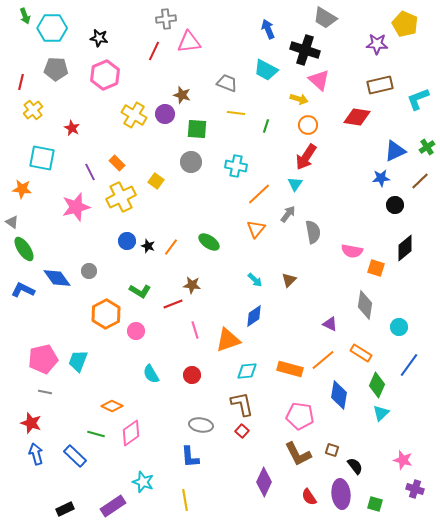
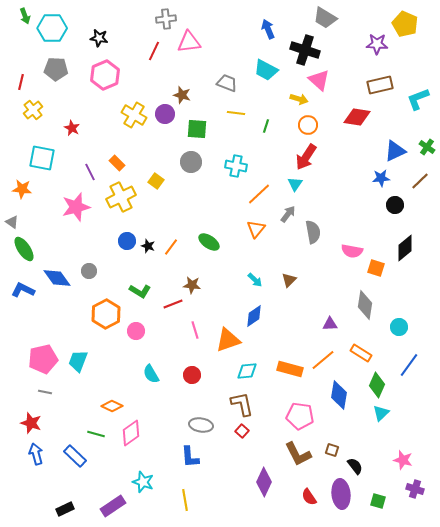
green cross at (427, 147): rotated 21 degrees counterclockwise
purple triangle at (330, 324): rotated 28 degrees counterclockwise
green square at (375, 504): moved 3 px right, 3 px up
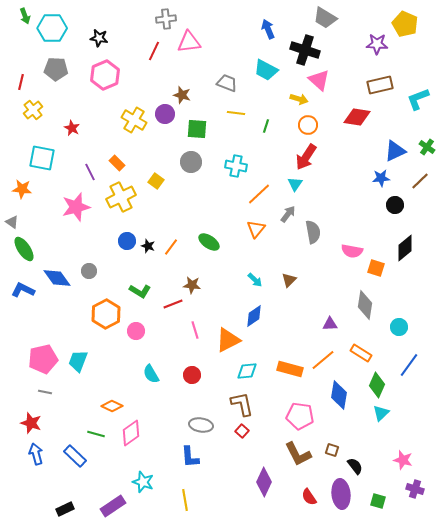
yellow cross at (134, 115): moved 5 px down
orange triangle at (228, 340): rotated 8 degrees counterclockwise
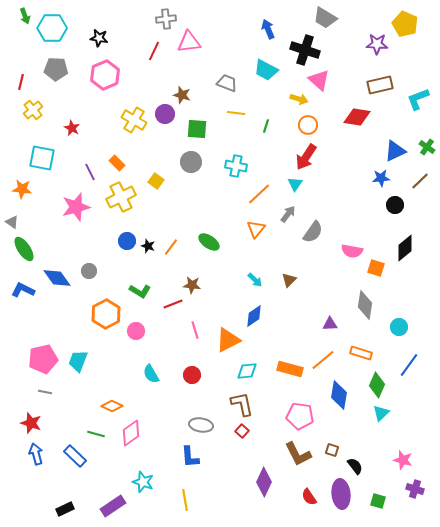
gray semicircle at (313, 232): rotated 45 degrees clockwise
orange rectangle at (361, 353): rotated 15 degrees counterclockwise
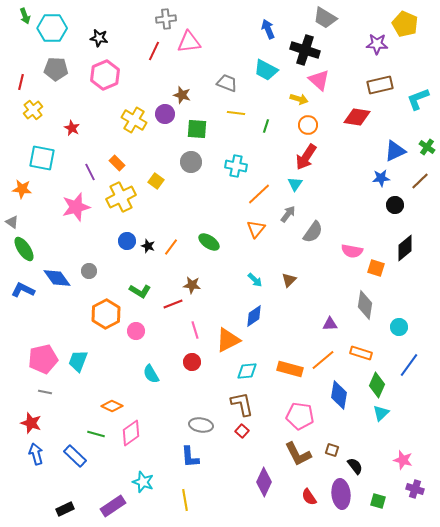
red circle at (192, 375): moved 13 px up
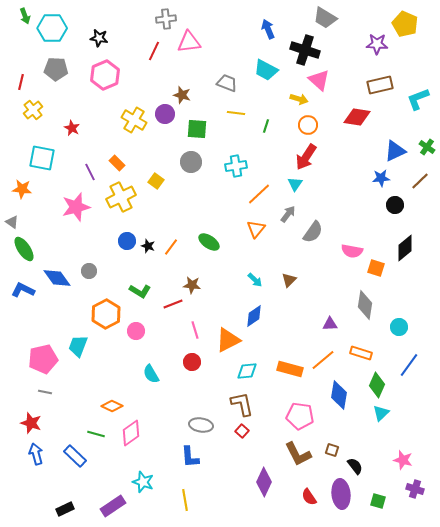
cyan cross at (236, 166): rotated 20 degrees counterclockwise
cyan trapezoid at (78, 361): moved 15 px up
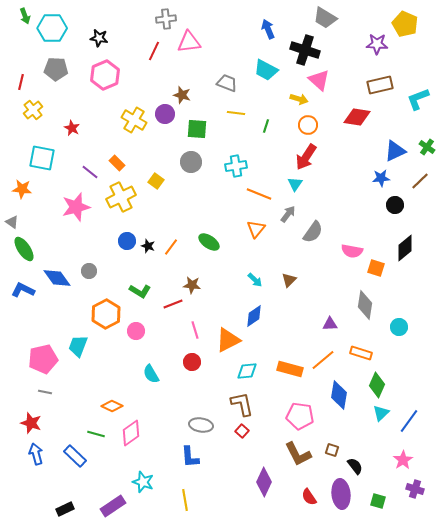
purple line at (90, 172): rotated 24 degrees counterclockwise
orange line at (259, 194): rotated 65 degrees clockwise
blue line at (409, 365): moved 56 px down
pink star at (403, 460): rotated 24 degrees clockwise
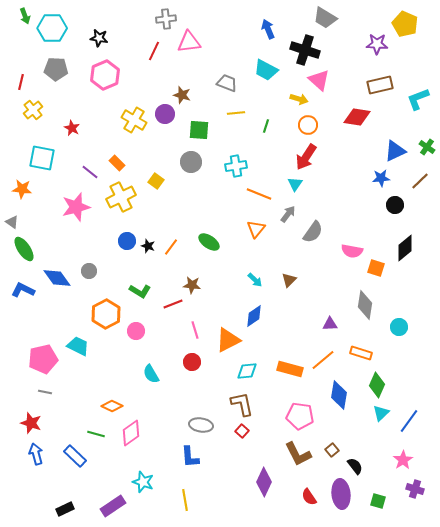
yellow line at (236, 113): rotated 12 degrees counterclockwise
green square at (197, 129): moved 2 px right, 1 px down
cyan trapezoid at (78, 346): rotated 95 degrees clockwise
brown square at (332, 450): rotated 32 degrees clockwise
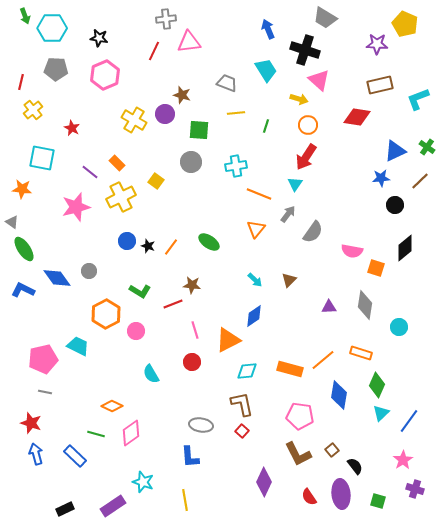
cyan trapezoid at (266, 70): rotated 150 degrees counterclockwise
purple triangle at (330, 324): moved 1 px left, 17 px up
